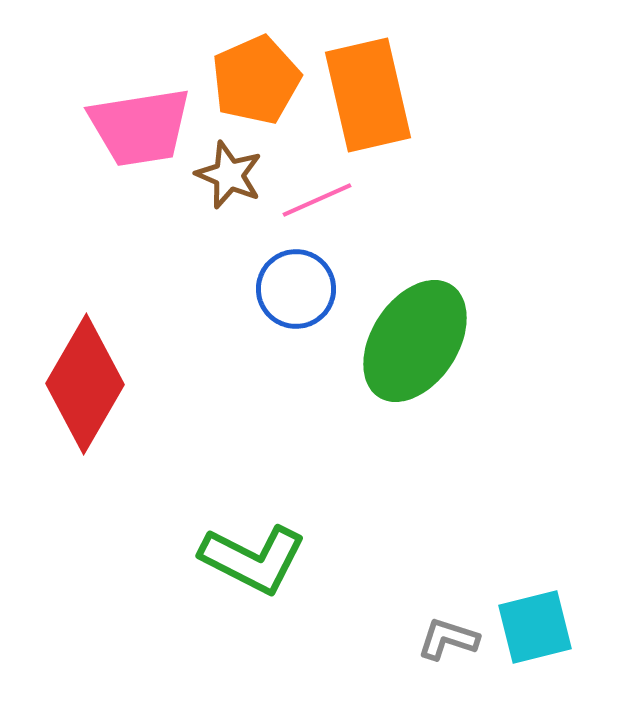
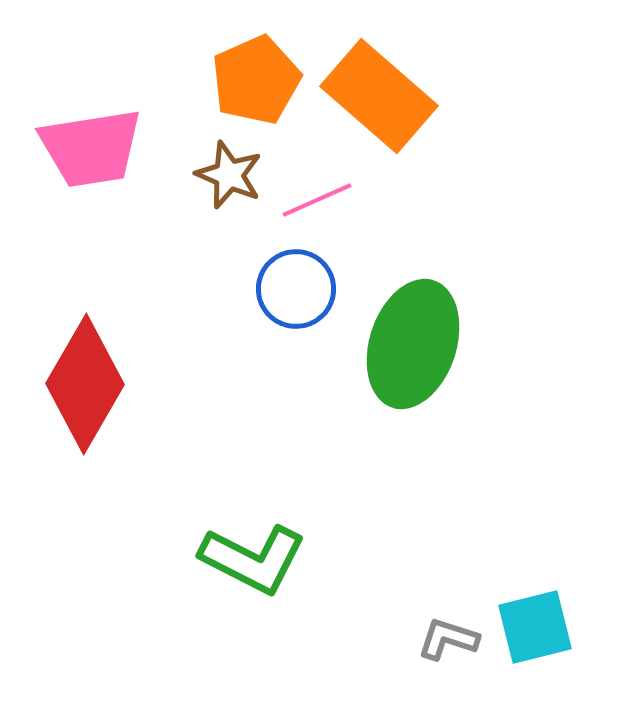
orange rectangle: moved 11 px right, 1 px down; rotated 36 degrees counterclockwise
pink trapezoid: moved 49 px left, 21 px down
green ellipse: moved 2 px left, 3 px down; rotated 15 degrees counterclockwise
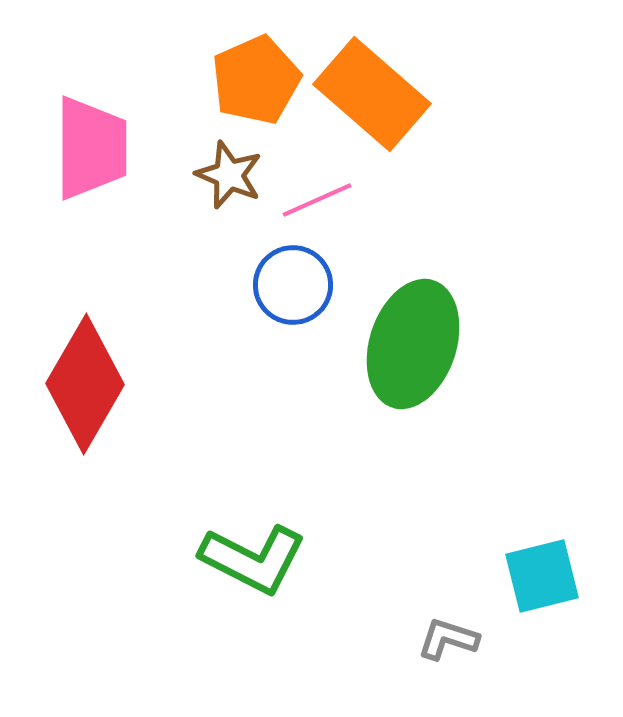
orange rectangle: moved 7 px left, 2 px up
pink trapezoid: rotated 81 degrees counterclockwise
blue circle: moved 3 px left, 4 px up
cyan square: moved 7 px right, 51 px up
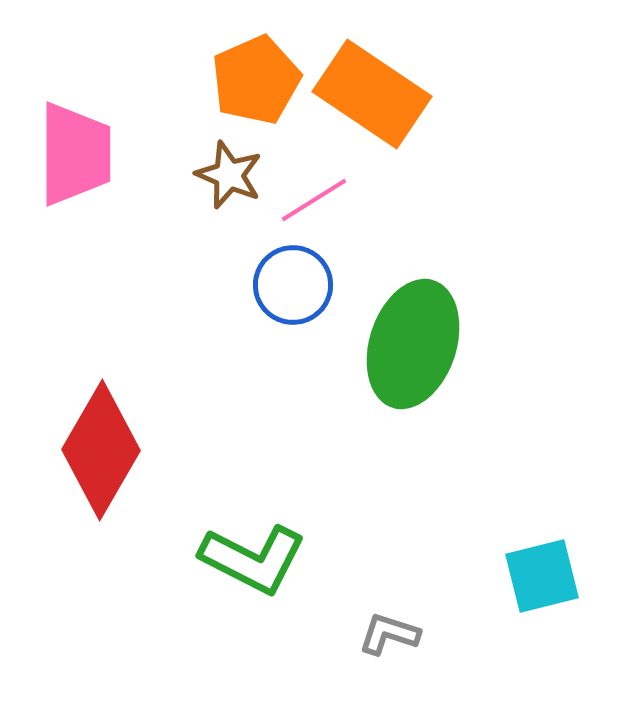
orange rectangle: rotated 7 degrees counterclockwise
pink trapezoid: moved 16 px left, 6 px down
pink line: moved 3 px left; rotated 8 degrees counterclockwise
red diamond: moved 16 px right, 66 px down
gray L-shape: moved 59 px left, 5 px up
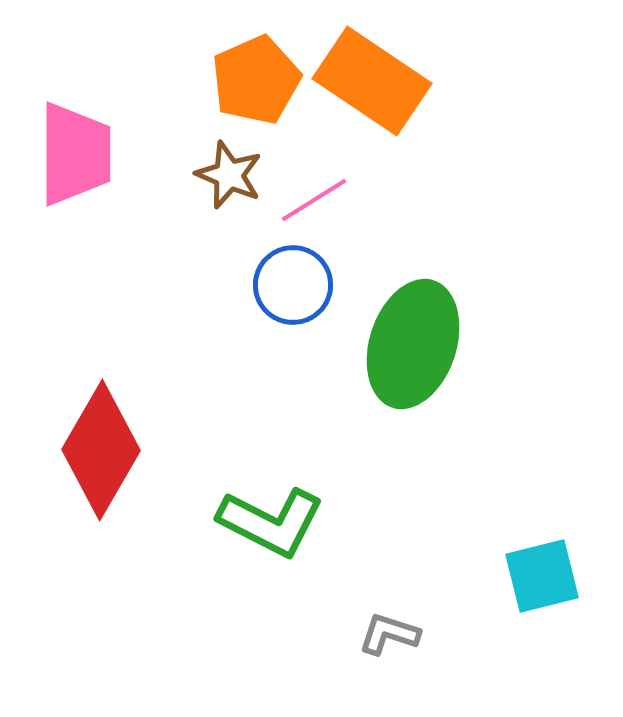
orange rectangle: moved 13 px up
green L-shape: moved 18 px right, 37 px up
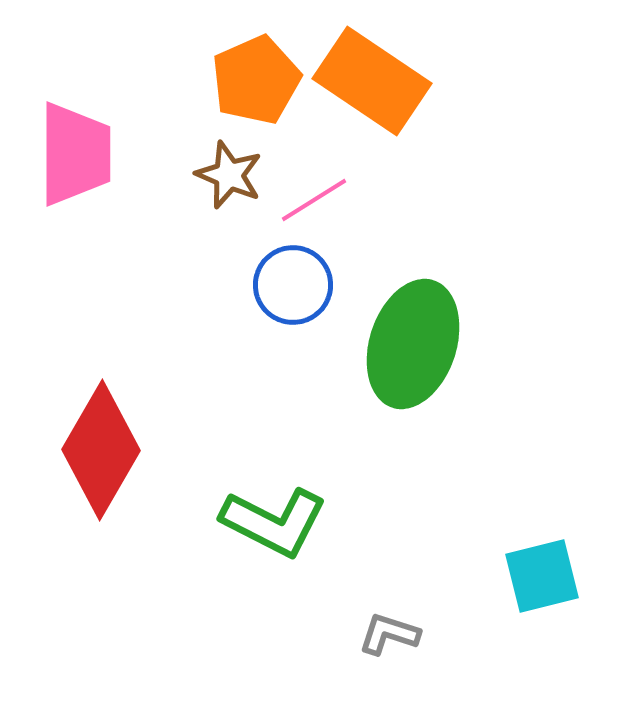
green L-shape: moved 3 px right
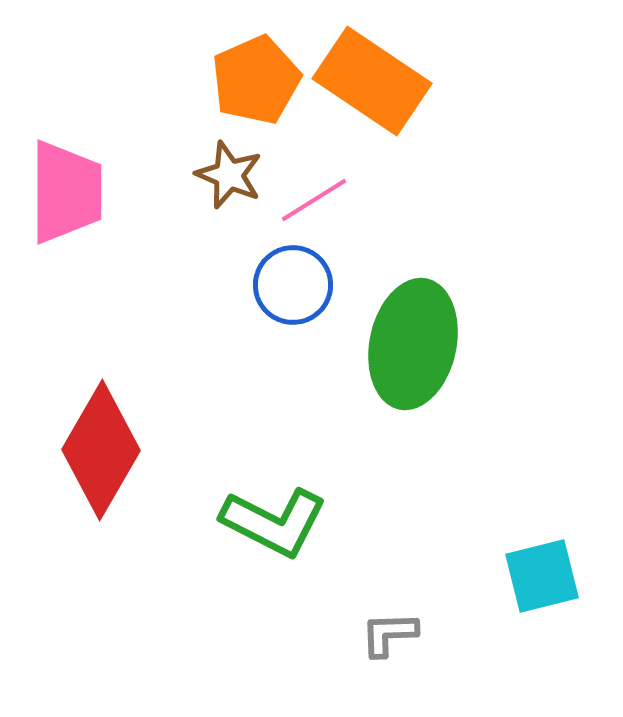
pink trapezoid: moved 9 px left, 38 px down
green ellipse: rotated 6 degrees counterclockwise
gray L-shape: rotated 20 degrees counterclockwise
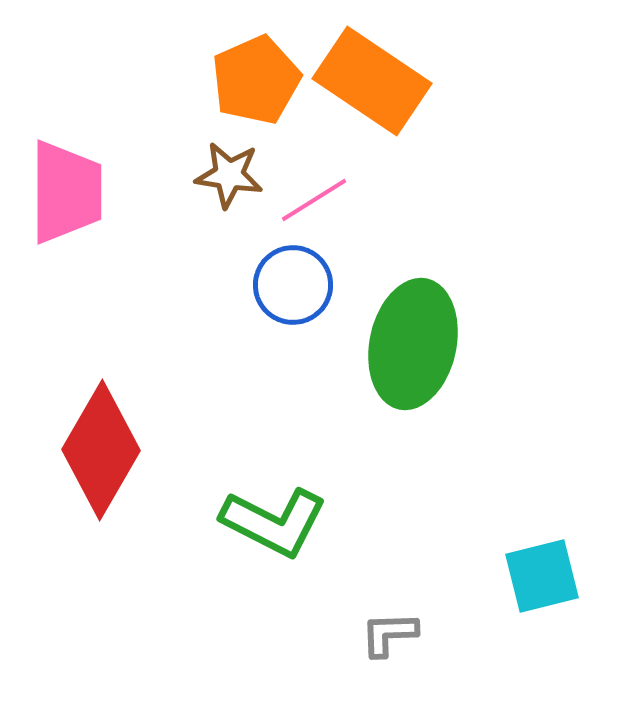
brown star: rotated 14 degrees counterclockwise
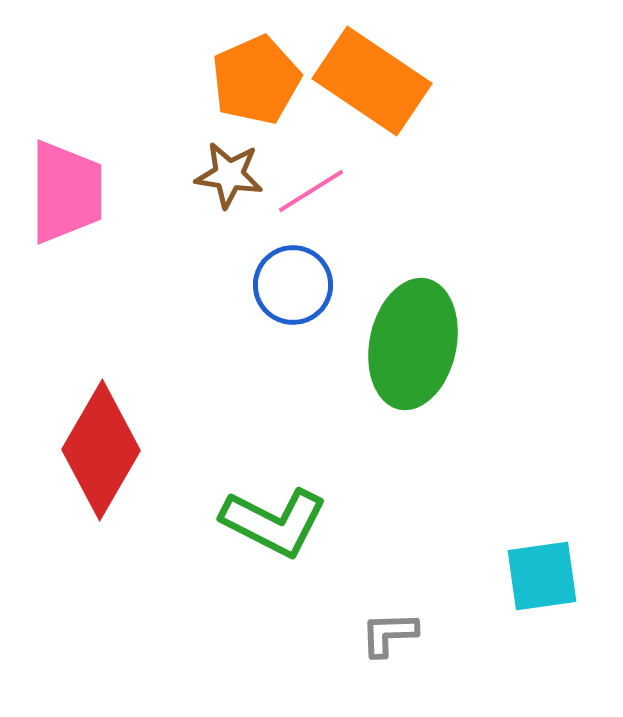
pink line: moved 3 px left, 9 px up
cyan square: rotated 6 degrees clockwise
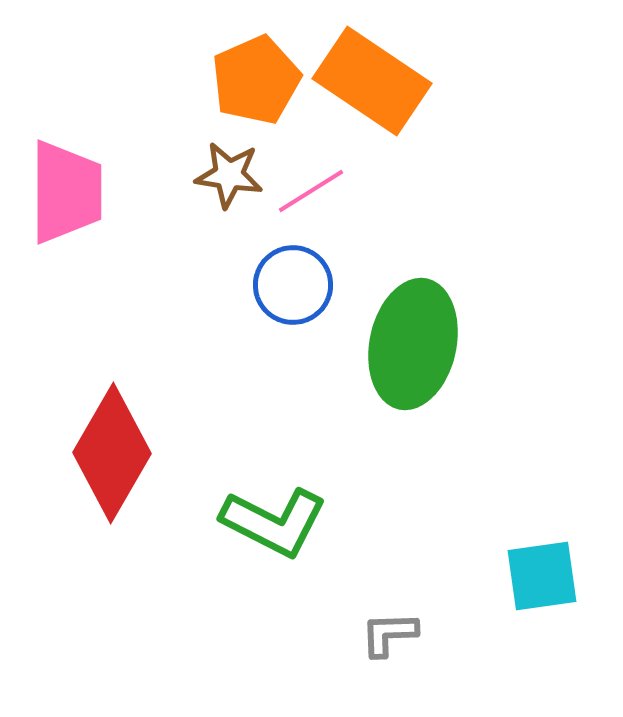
red diamond: moved 11 px right, 3 px down
